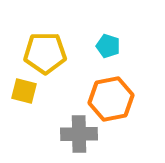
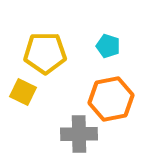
yellow square: moved 1 px left, 1 px down; rotated 12 degrees clockwise
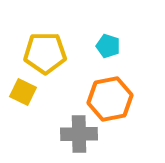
orange hexagon: moved 1 px left
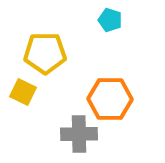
cyan pentagon: moved 2 px right, 26 px up
orange hexagon: rotated 12 degrees clockwise
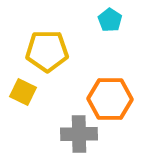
cyan pentagon: rotated 15 degrees clockwise
yellow pentagon: moved 2 px right, 2 px up
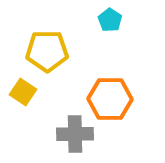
yellow square: rotated 8 degrees clockwise
gray cross: moved 4 px left
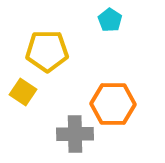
orange hexagon: moved 3 px right, 5 px down
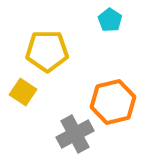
orange hexagon: moved 2 px up; rotated 15 degrees counterclockwise
gray cross: rotated 27 degrees counterclockwise
